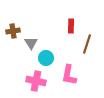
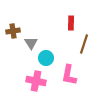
red rectangle: moved 3 px up
brown line: moved 3 px left
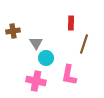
gray triangle: moved 5 px right
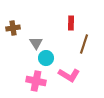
brown cross: moved 3 px up
pink L-shape: rotated 70 degrees counterclockwise
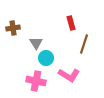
red rectangle: rotated 16 degrees counterclockwise
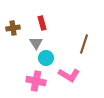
red rectangle: moved 29 px left
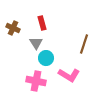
brown cross: rotated 32 degrees clockwise
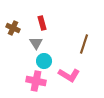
cyan circle: moved 2 px left, 3 px down
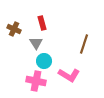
brown cross: moved 1 px right, 1 px down
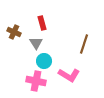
brown cross: moved 3 px down
